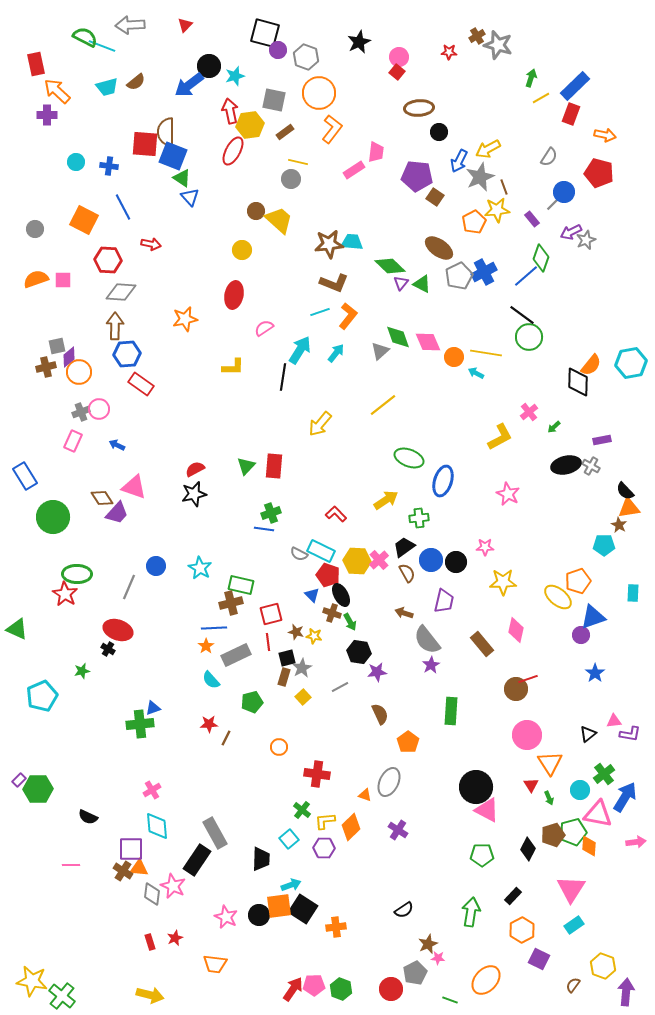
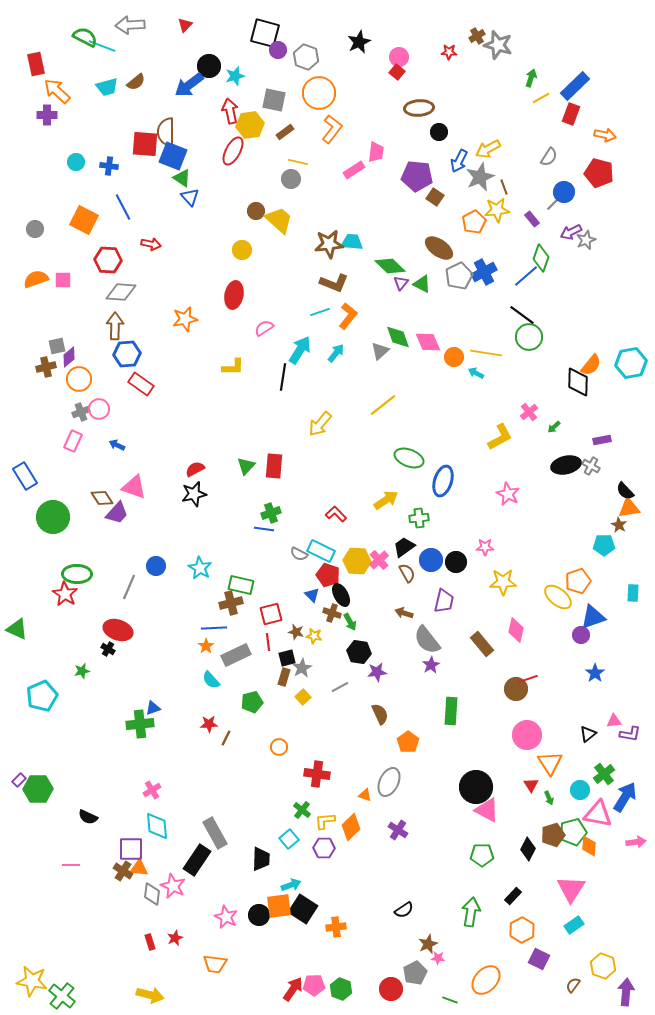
orange circle at (79, 372): moved 7 px down
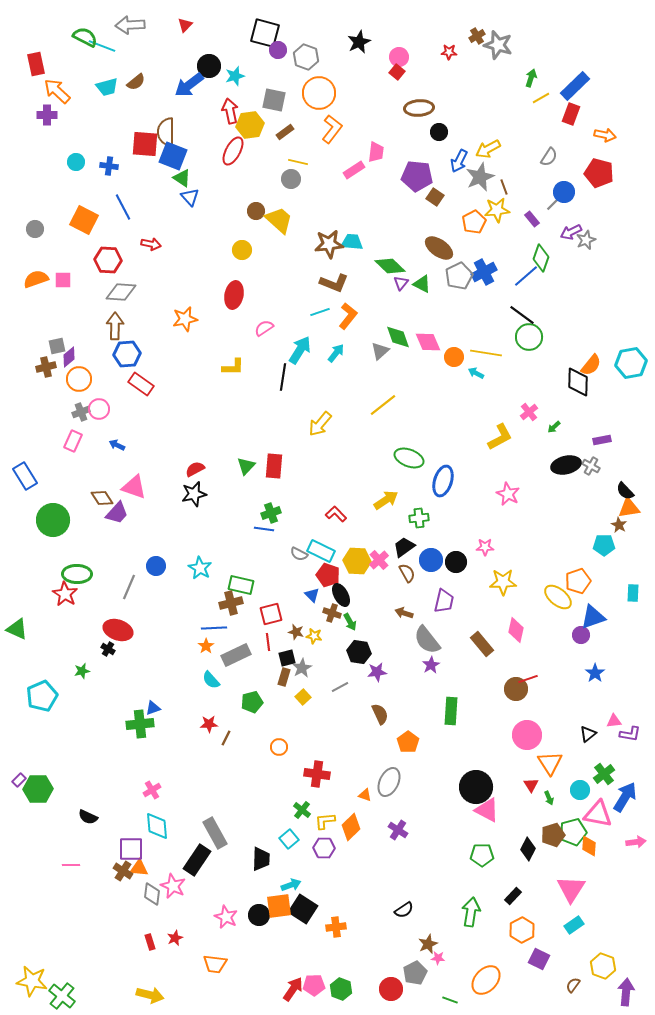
green circle at (53, 517): moved 3 px down
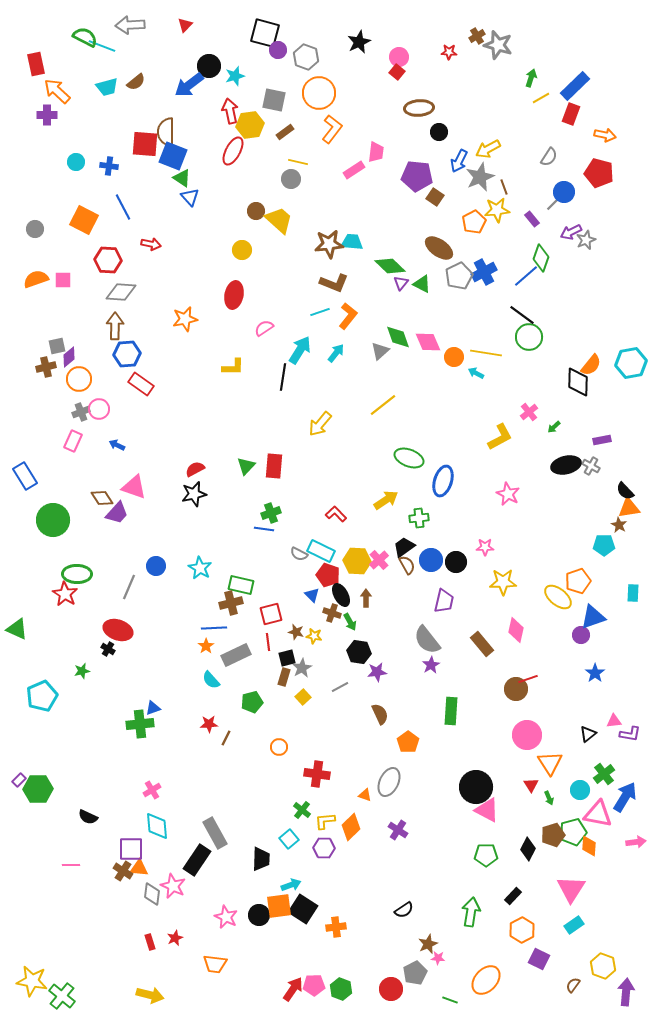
brown semicircle at (407, 573): moved 8 px up
brown arrow at (404, 613): moved 38 px left, 15 px up; rotated 72 degrees clockwise
green pentagon at (482, 855): moved 4 px right
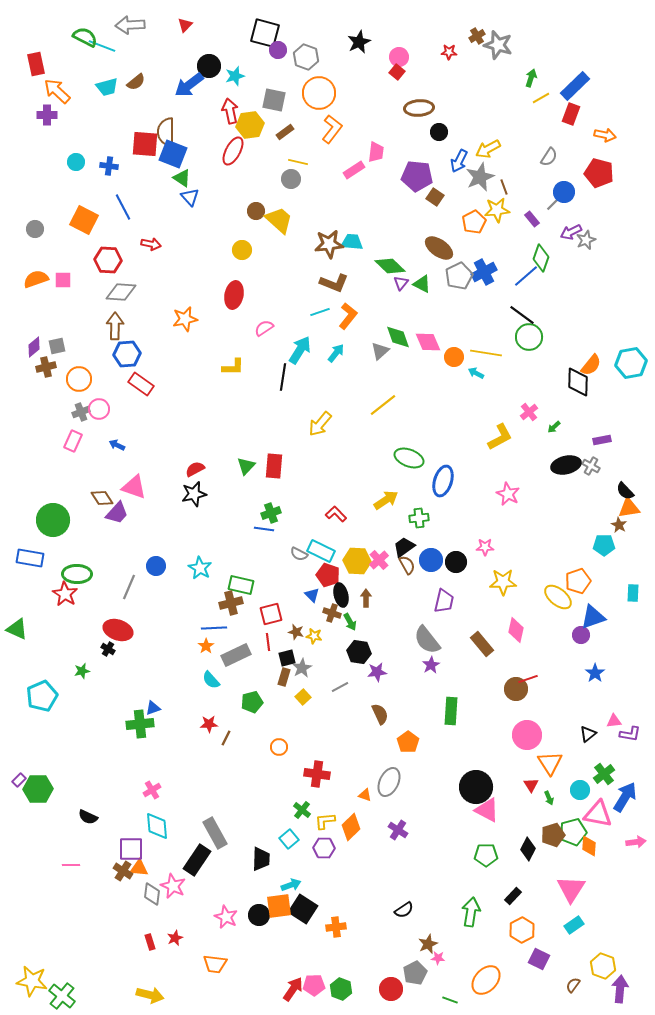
blue square at (173, 156): moved 2 px up
purple diamond at (69, 357): moved 35 px left, 10 px up
blue rectangle at (25, 476): moved 5 px right, 82 px down; rotated 48 degrees counterclockwise
black ellipse at (341, 595): rotated 15 degrees clockwise
purple arrow at (626, 992): moved 6 px left, 3 px up
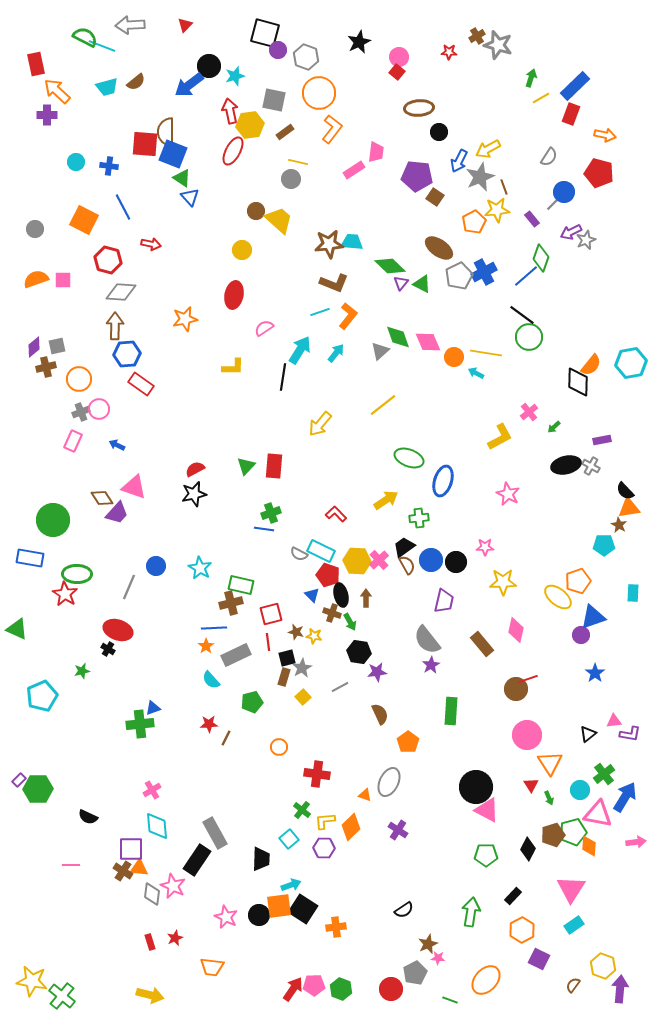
red hexagon at (108, 260): rotated 12 degrees clockwise
orange trapezoid at (215, 964): moved 3 px left, 3 px down
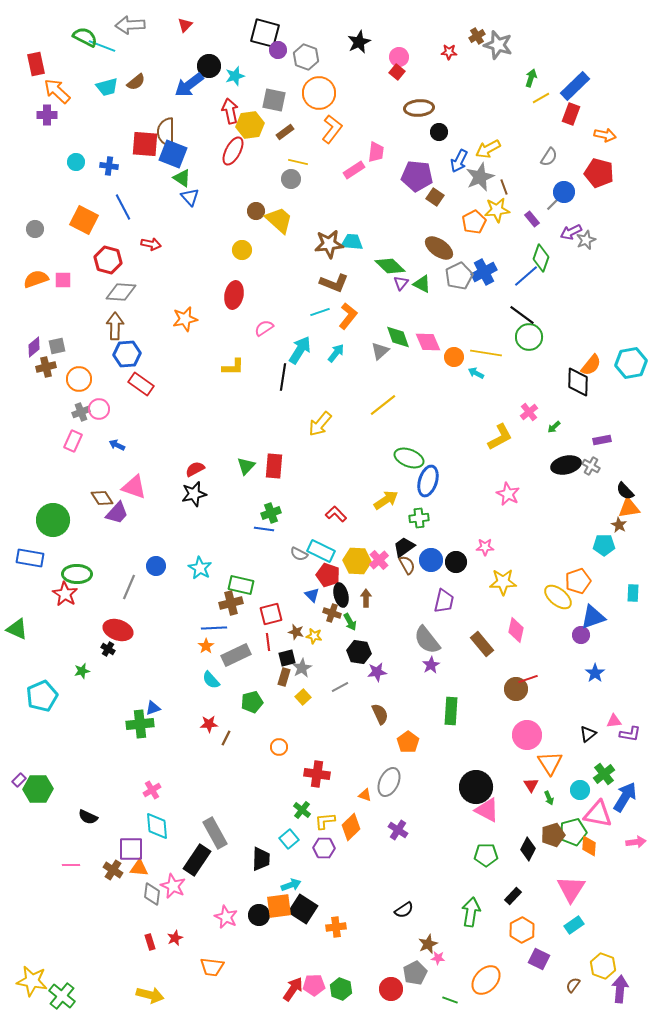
blue ellipse at (443, 481): moved 15 px left
brown cross at (123, 871): moved 10 px left, 1 px up
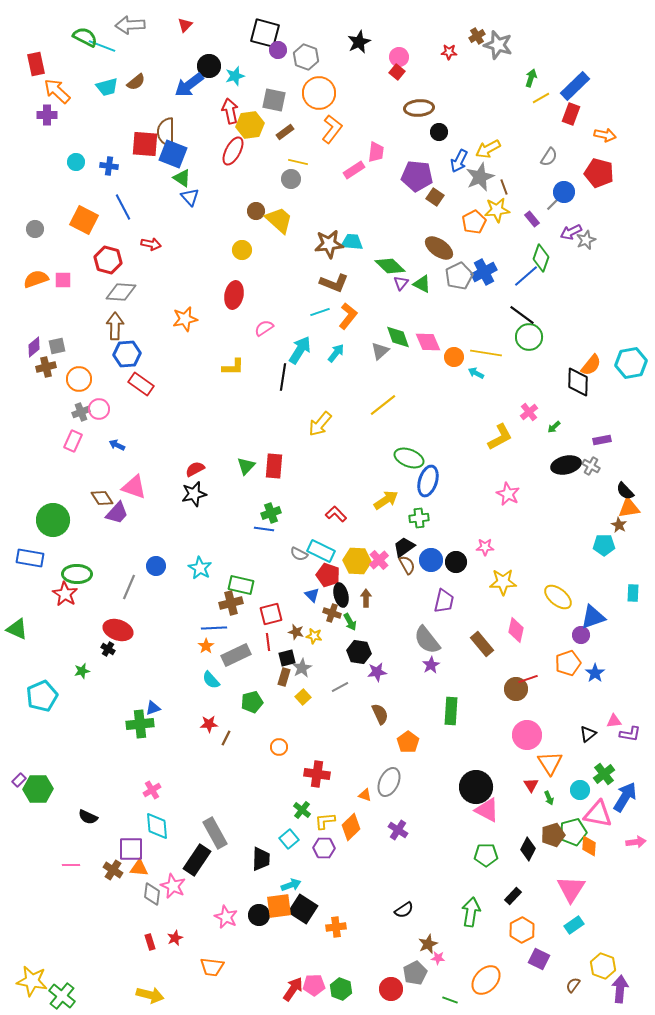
orange pentagon at (578, 581): moved 10 px left, 82 px down
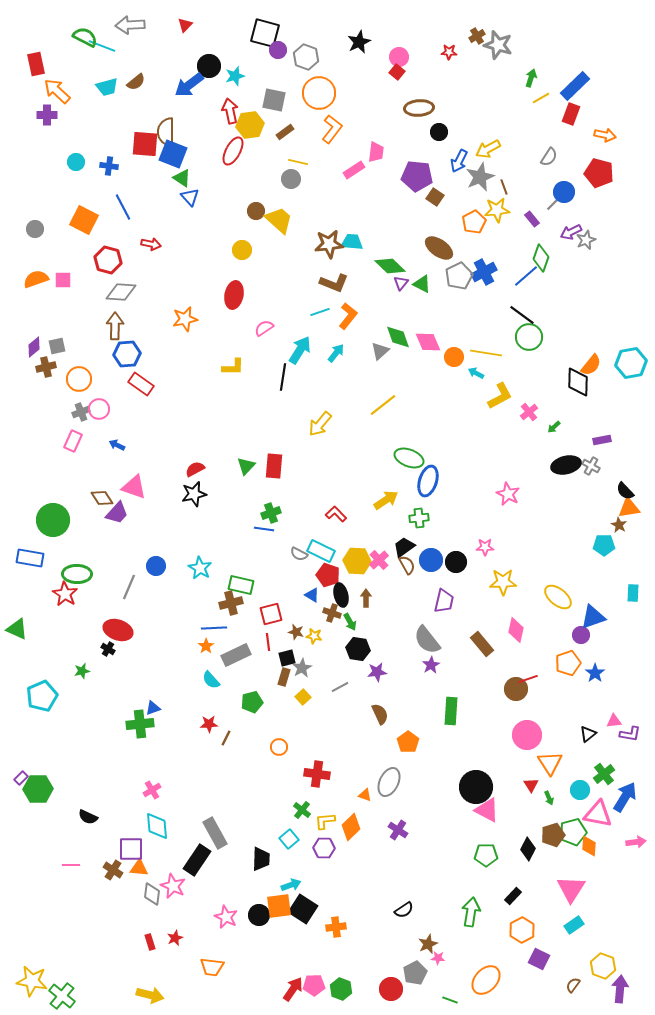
yellow L-shape at (500, 437): moved 41 px up
blue triangle at (312, 595): rotated 14 degrees counterclockwise
black hexagon at (359, 652): moved 1 px left, 3 px up
purple rectangle at (19, 780): moved 2 px right, 2 px up
